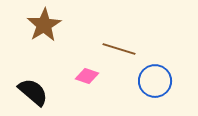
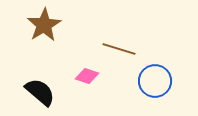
black semicircle: moved 7 px right
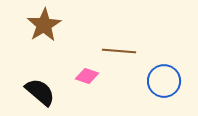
brown line: moved 2 px down; rotated 12 degrees counterclockwise
blue circle: moved 9 px right
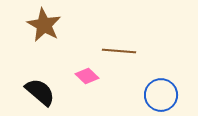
brown star: rotated 12 degrees counterclockwise
pink diamond: rotated 25 degrees clockwise
blue circle: moved 3 px left, 14 px down
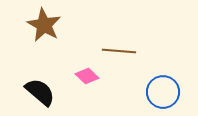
blue circle: moved 2 px right, 3 px up
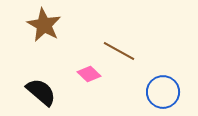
brown line: rotated 24 degrees clockwise
pink diamond: moved 2 px right, 2 px up
black semicircle: moved 1 px right
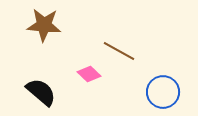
brown star: rotated 24 degrees counterclockwise
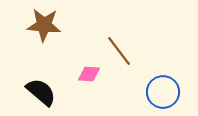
brown line: rotated 24 degrees clockwise
pink diamond: rotated 40 degrees counterclockwise
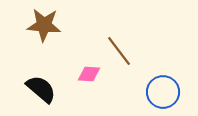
black semicircle: moved 3 px up
